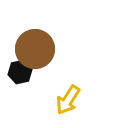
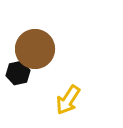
black hexagon: moved 2 px left, 1 px down
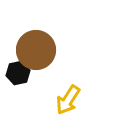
brown circle: moved 1 px right, 1 px down
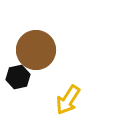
black hexagon: moved 4 px down
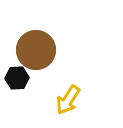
black hexagon: moved 1 px left, 1 px down; rotated 10 degrees clockwise
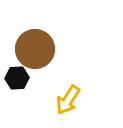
brown circle: moved 1 px left, 1 px up
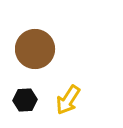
black hexagon: moved 8 px right, 22 px down
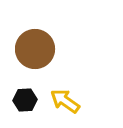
yellow arrow: moved 3 px left, 1 px down; rotated 92 degrees clockwise
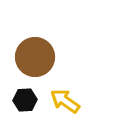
brown circle: moved 8 px down
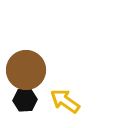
brown circle: moved 9 px left, 13 px down
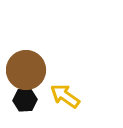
yellow arrow: moved 5 px up
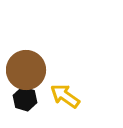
black hexagon: moved 1 px up; rotated 20 degrees clockwise
